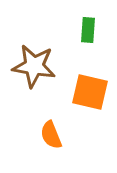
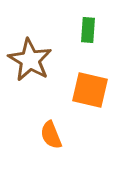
brown star: moved 4 px left, 6 px up; rotated 21 degrees clockwise
orange square: moved 2 px up
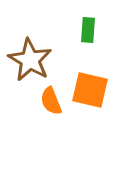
orange semicircle: moved 34 px up
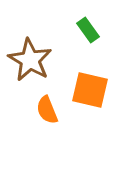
green rectangle: rotated 40 degrees counterclockwise
orange semicircle: moved 4 px left, 9 px down
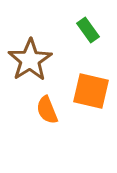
brown star: rotated 9 degrees clockwise
orange square: moved 1 px right, 1 px down
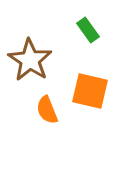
brown star: rotated 6 degrees counterclockwise
orange square: moved 1 px left
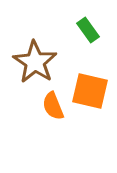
brown star: moved 5 px right, 2 px down
orange semicircle: moved 6 px right, 4 px up
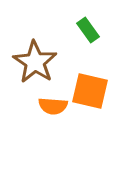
orange semicircle: rotated 64 degrees counterclockwise
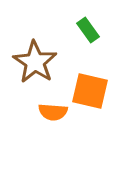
orange semicircle: moved 6 px down
